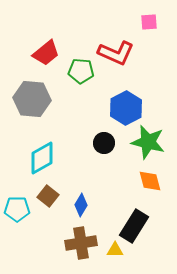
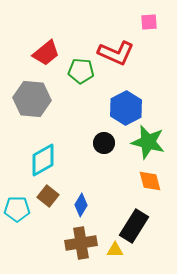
cyan diamond: moved 1 px right, 2 px down
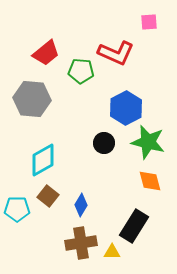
yellow triangle: moved 3 px left, 2 px down
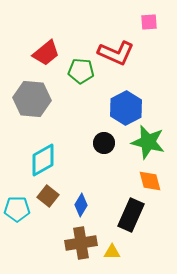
black rectangle: moved 3 px left, 11 px up; rotated 8 degrees counterclockwise
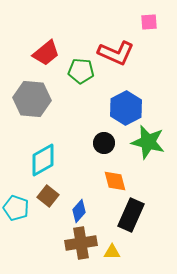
orange diamond: moved 35 px left
blue diamond: moved 2 px left, 6 px down; rotated 10 degrees clockwise
cyan pentagon: moved 1 px left, 1 px up; rotated 20 degrees clockwise
